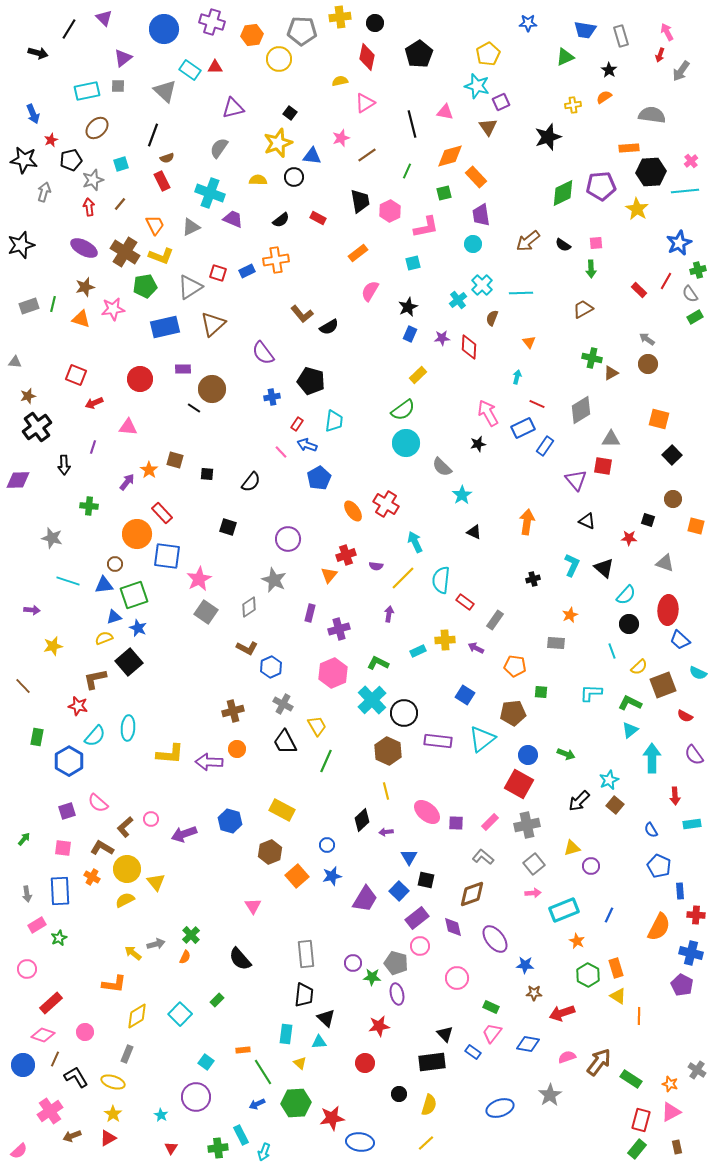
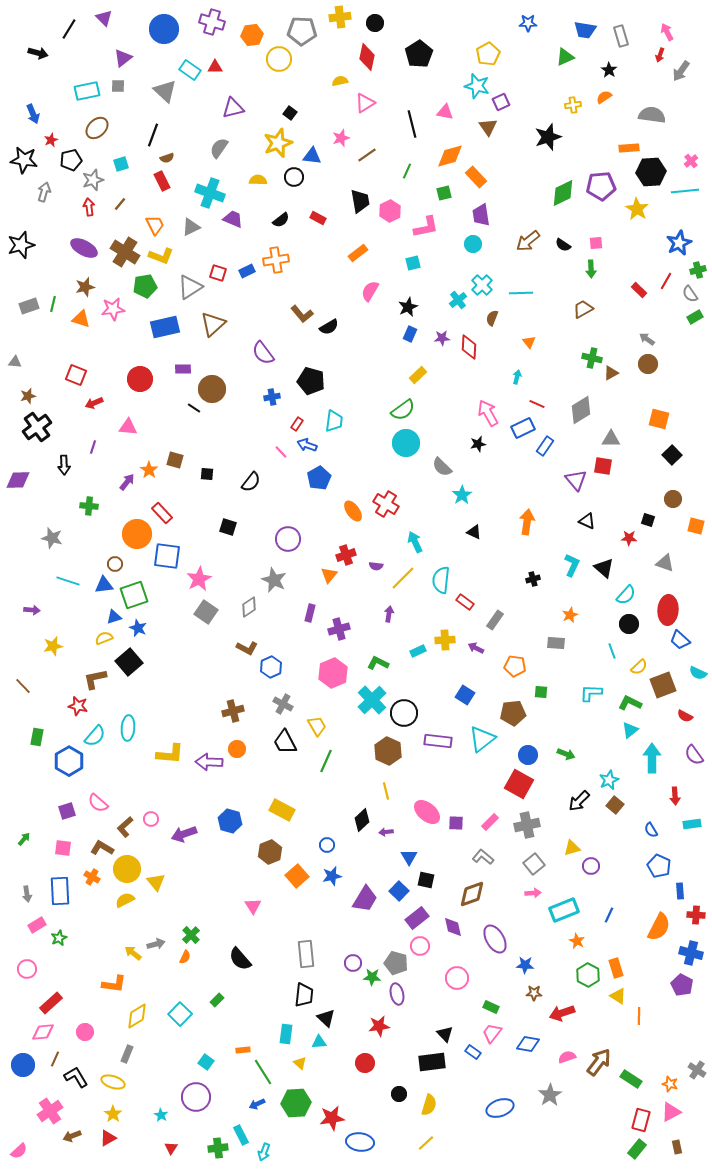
purple ellipse at (495, 939): rotated 8 degrees clockwise
pink diamond at (43, 1035): moved 3 px up; rotated 25 degrees counterclockwise
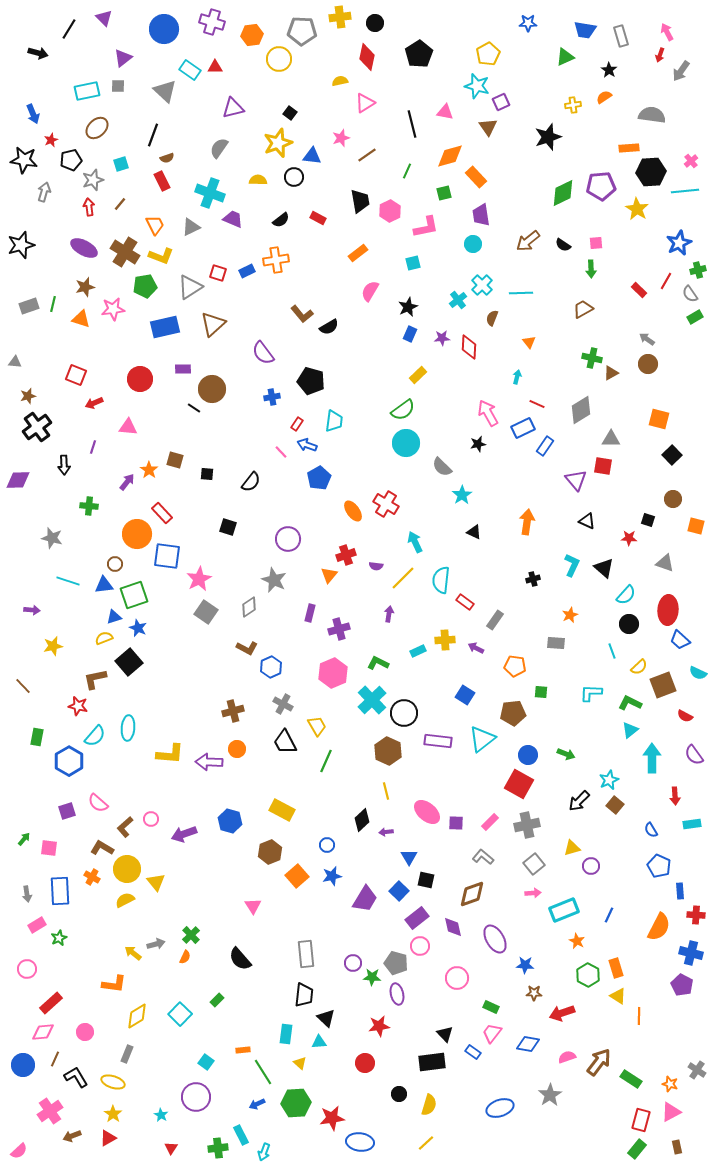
pink square at (63, 848): moved 14 px left
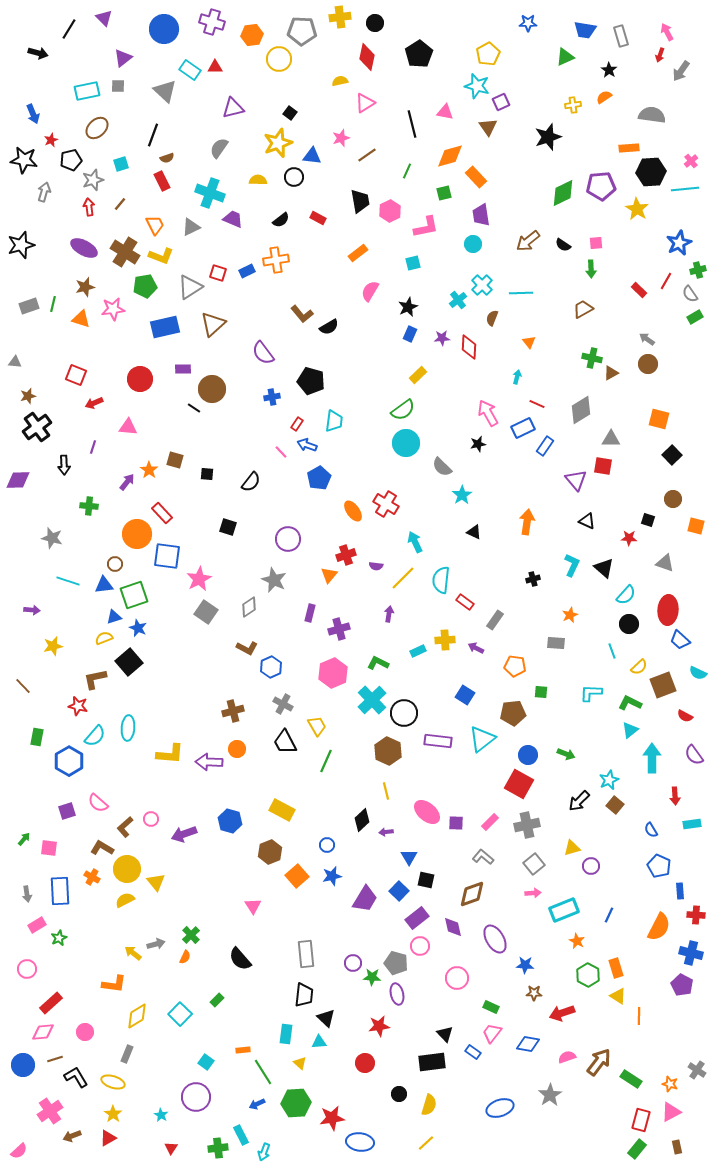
cyan line at (685, 191): moved 2 px up
brown line at (55, 1059): rotated 49 degrees clockwise
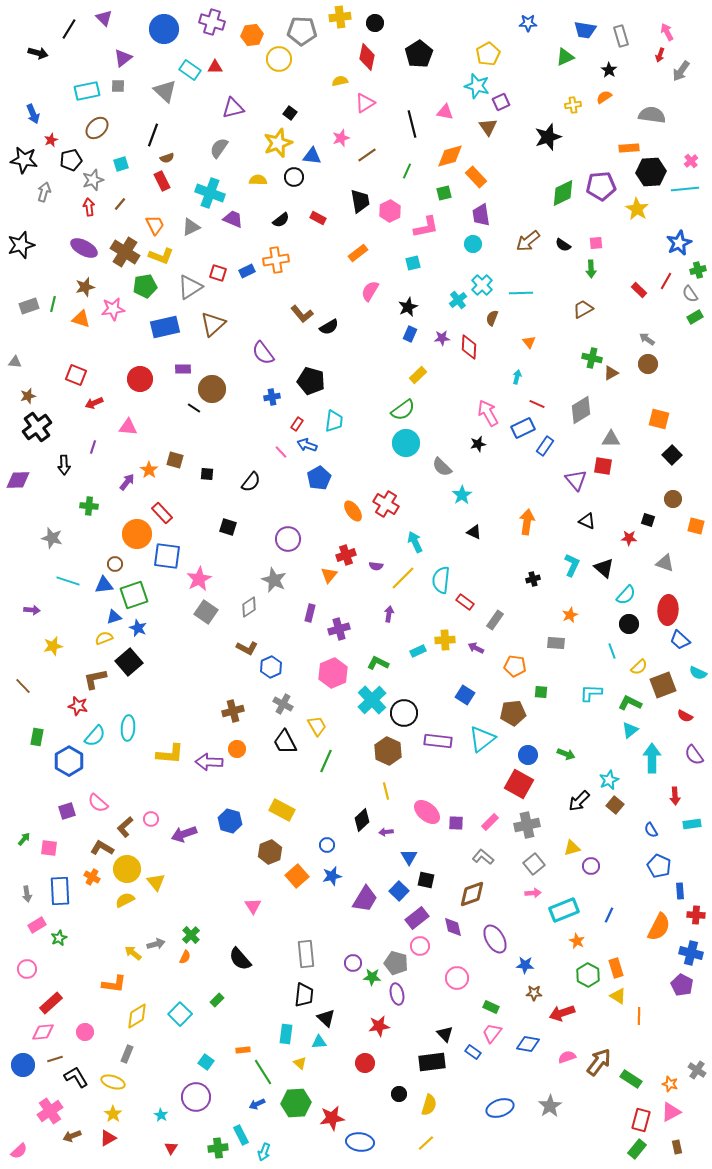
gray star at (550, 1095): moved 11 px down
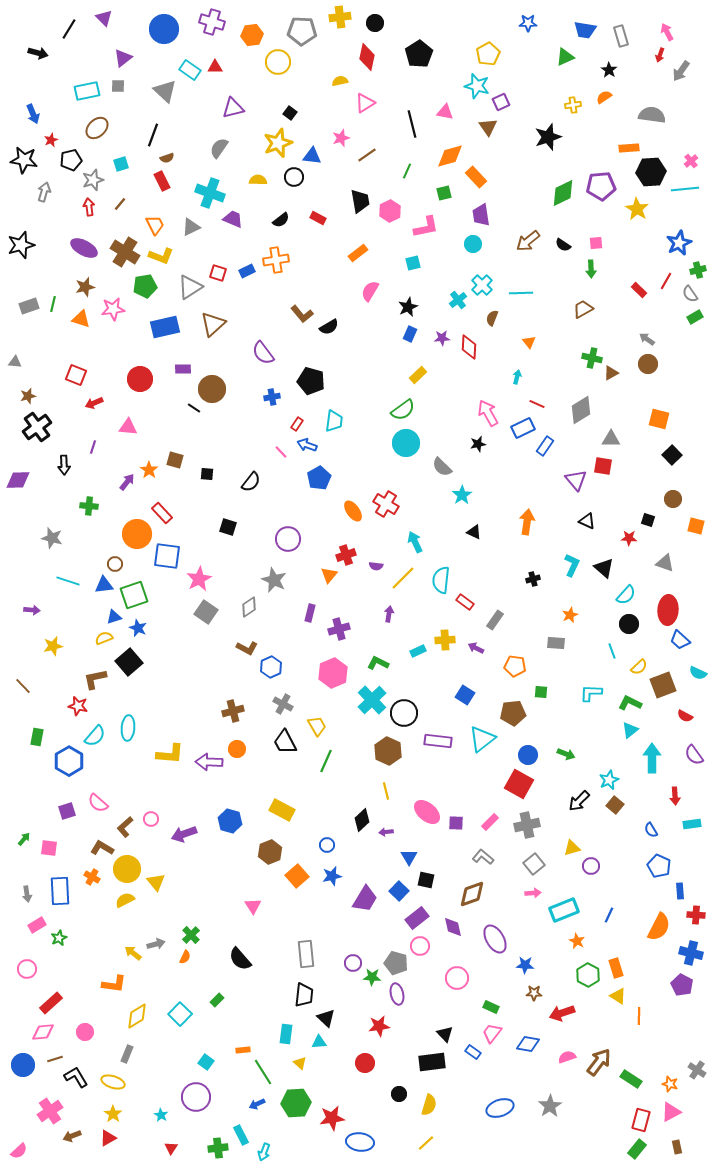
yellow circle at (279, 59): moved 1 px left, 3 px down
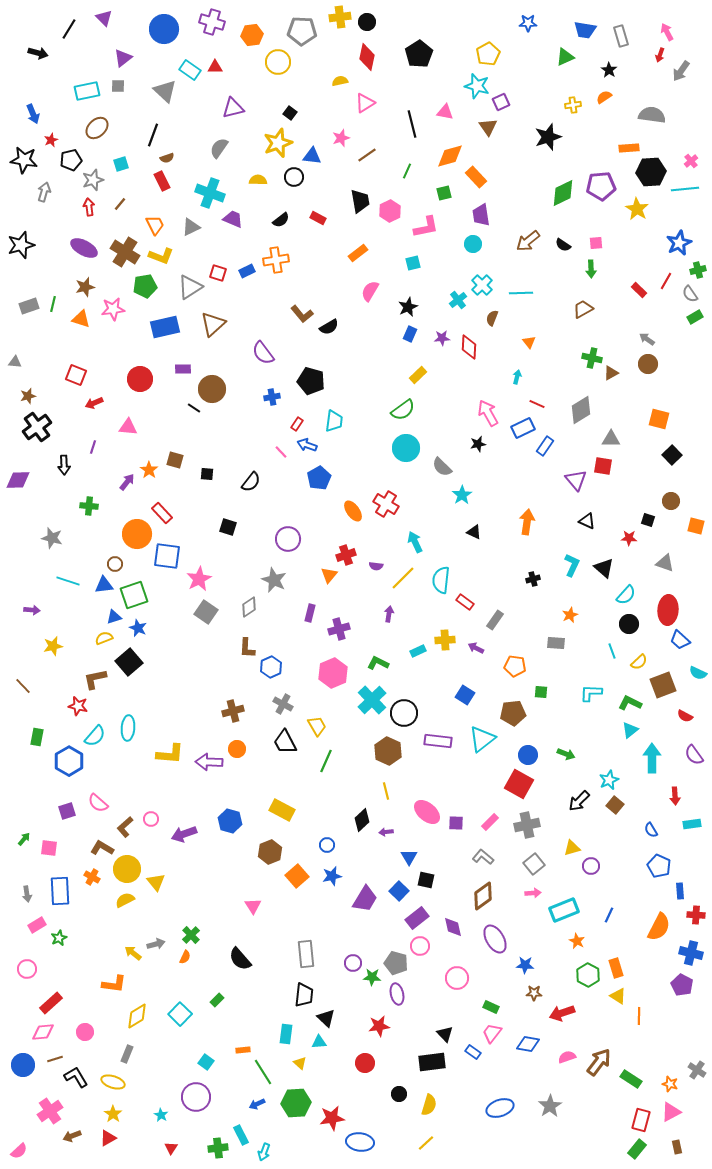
black circle at (375, 23): moved 8 px left, 1 px up
cyan circle at (406, 443): moved 5 px down
brown circle at (673, 499): moved 2 px left, 2 px down
brown L-shape at (247, 648): rotated 65 degrees clockwise
yellow semicircle at (639, 667): moved 5 px up
brown diamond at (472, 894): moved 11 px right, 2 px down; rotated 16 degrees counterclockwise
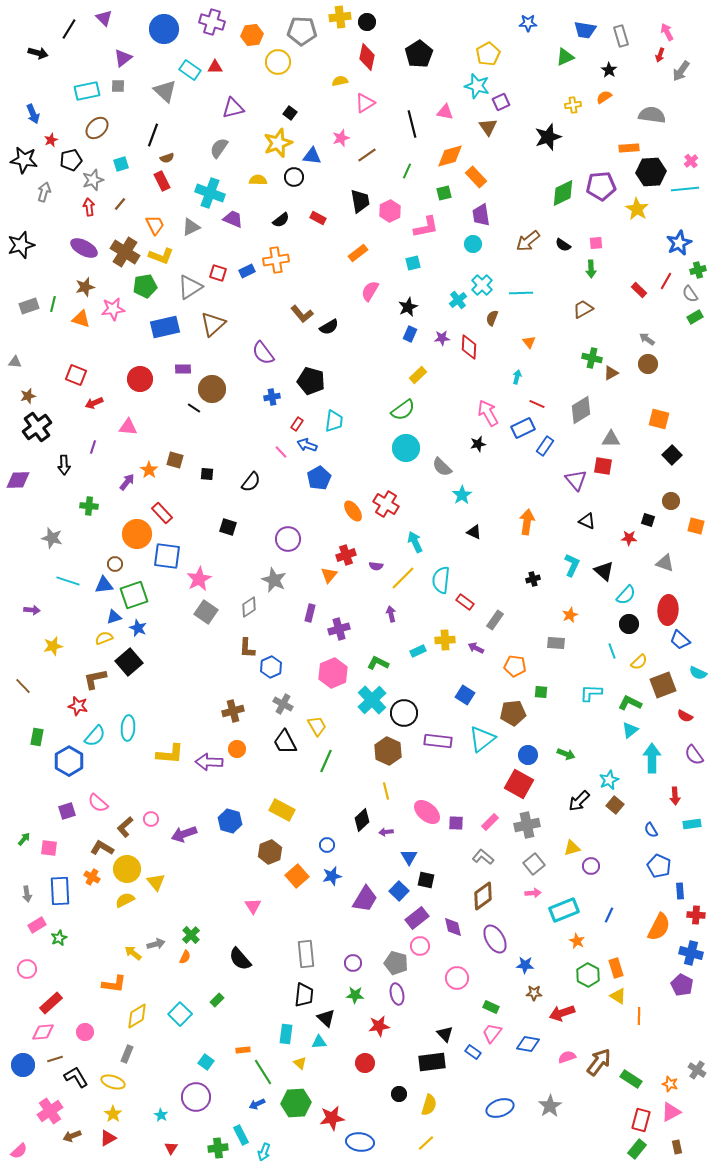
black triangle at (604, 568): moved 3 px down
purple arrow at (389, 614): moved 2 px right; rotated 21 degrees counterclockwise
green star at (372, 977): moved 17 px left, 18 px down
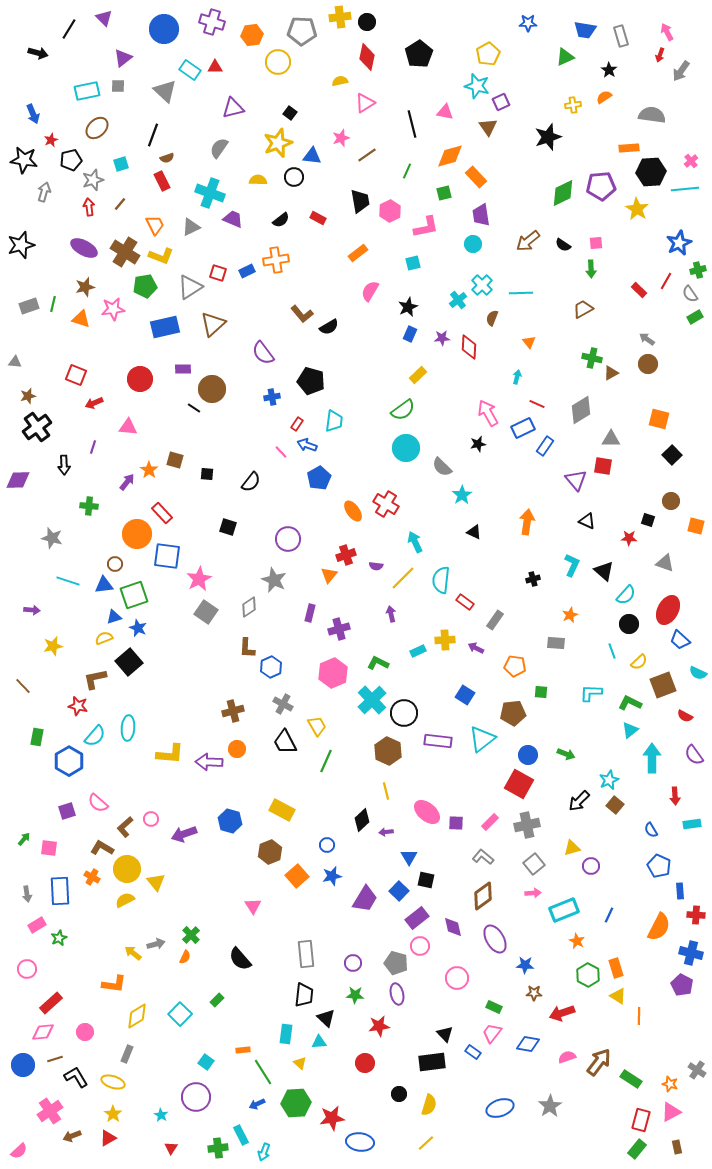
red ellipse at (668, 610): rotated 24 degrees clockwise
green rectangle at (491, 1007): moved 3 px right
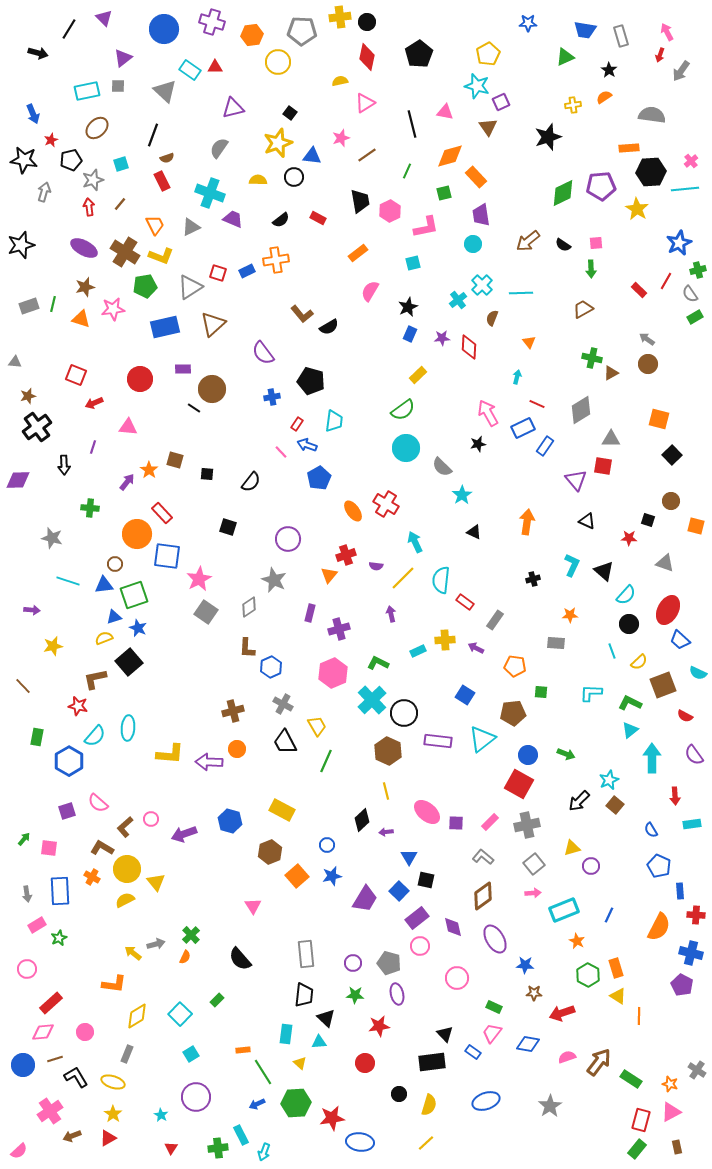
green cross at (89, 506): moved 1 px right, 2 px down
orange star at (570, 615): rotated 21 degrees clockwise
gray pentagon at (396, 963): moved 7 px left
cyan square at (206, 1062): moved 15 px left, 8 px up; rotated 21 degrees clockwise
blue ellipse at (500, 1108): moved 14 px left, 7 px up
